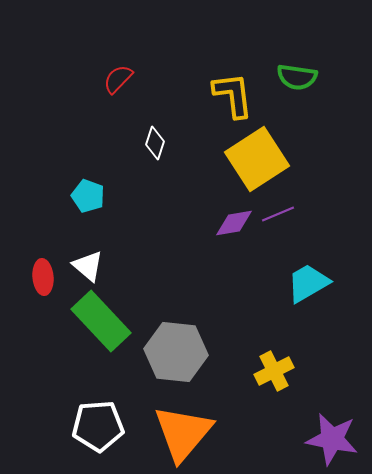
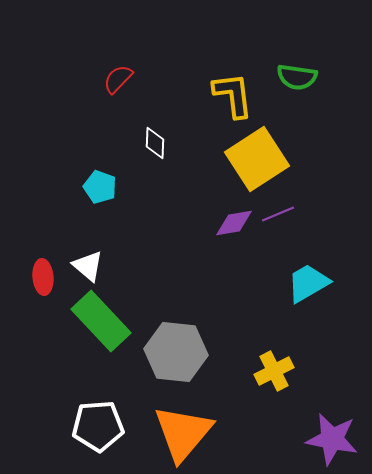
white diamond: rotated 16 degrees counterclockwise
cyan pentagon: moved 12 px right, 9 px up
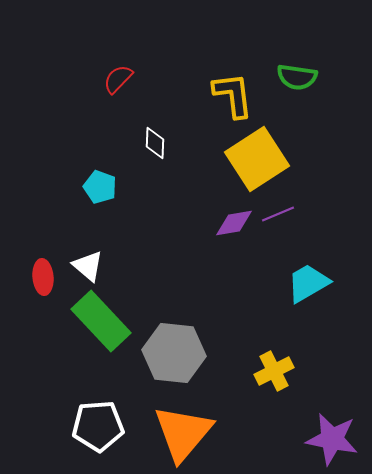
gray hexagon: moved 2 px left, 1 px down
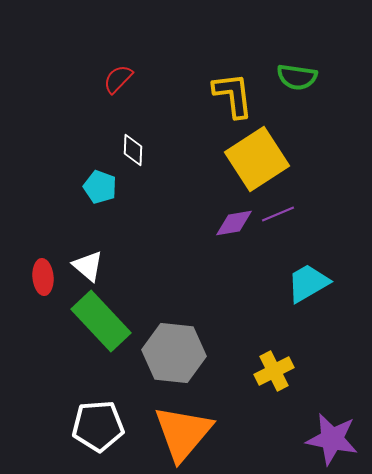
white diamond: moved 22 px left, 7 px down
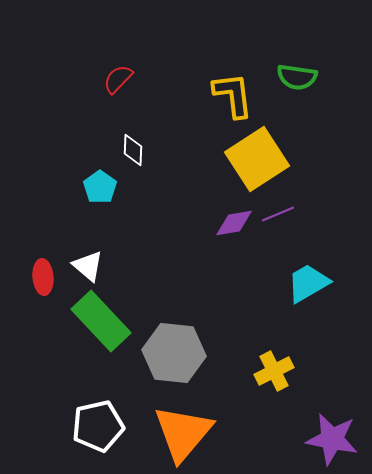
cyan pentagon: rotated 16 degrees clockwise
white pentagon: rotated 9 degrees counterclockwise
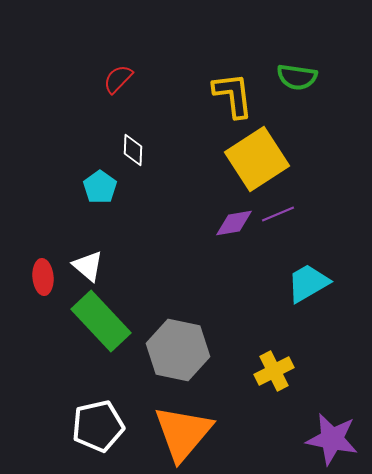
gray hexagon: moved 4 px right, 3 px up; rotated 6 degrees clockwise
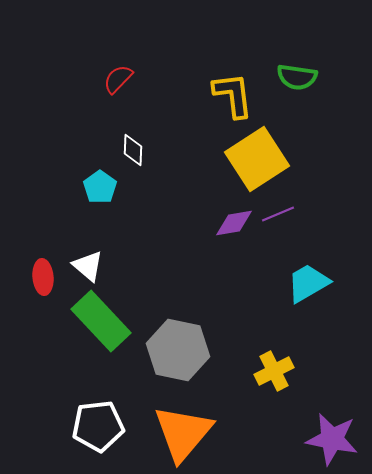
white pentagon: rotated 6 degrees clockwise
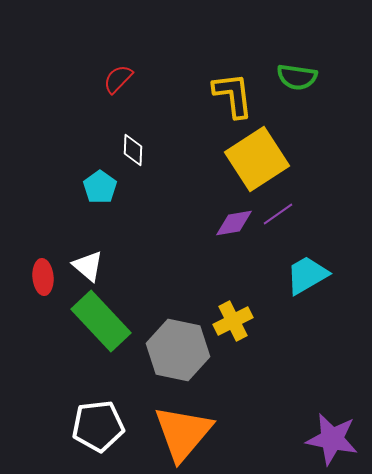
purple line: rotated 12 degrees counterclockwise
cyan trapezoid: moved 1 px left, 8 px up
yellow cross: moved 41 px left, 50 px up
